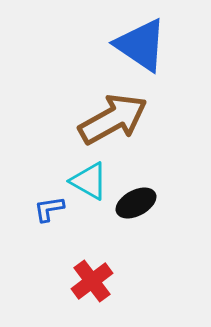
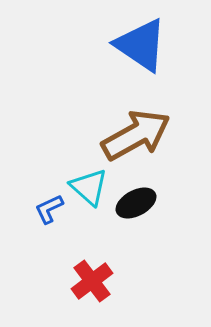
brown arrow: moved 23 px right, 16 px down
cyan triangle: moved 6 px down; rotated 12 degrees clockwise
blue L-shape: rotated 16 degrees counterclockwise
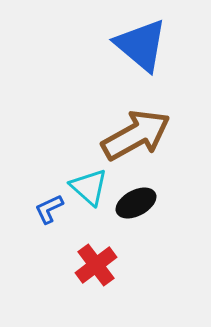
blue triangle: rotated 6 degrees clockwise
red cross: moved 4 px right, 16 px up
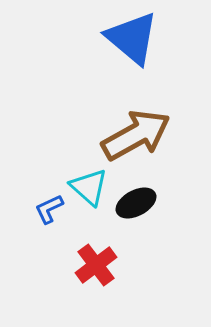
blue triangle: moved 9 px left, 7 px up
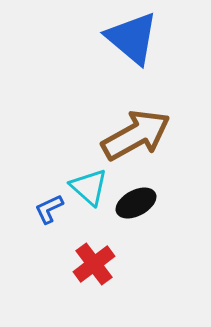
red cross: moved 2 px left, 1 px up
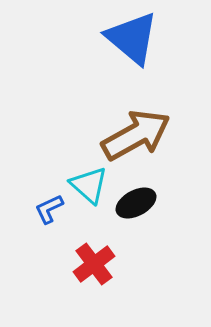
cyan triangle: moved 2 px up
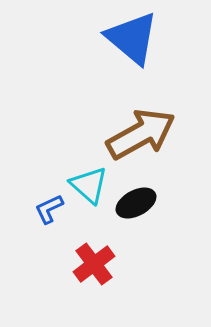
brown arrow: moved 5 px right, 1 px up
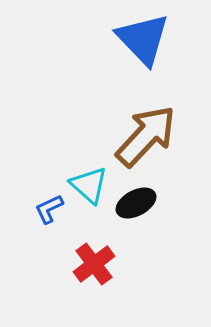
blue triangle: moved 11 px right, 1 px down; rotated 6 degrees clockwise
brown arrow: moved 5 px right, 2 px down; rotated 18 degrees counterclockwise
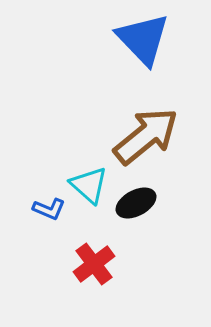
brown arrow: rotated 8 degrees clockwise
blue L-shape: rotated 132 degrees counterclockwise
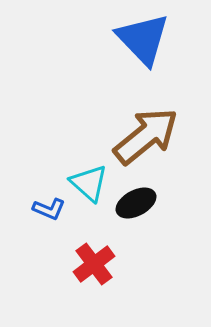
cyan triangle: moved 2 px up
